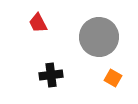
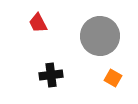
gray circle: moved 1 px right, 1 px up
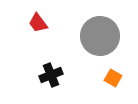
red trapezoid: rotated 10 degrees counterclockwise
black cross: rotated 15 degrees counterclockwise
